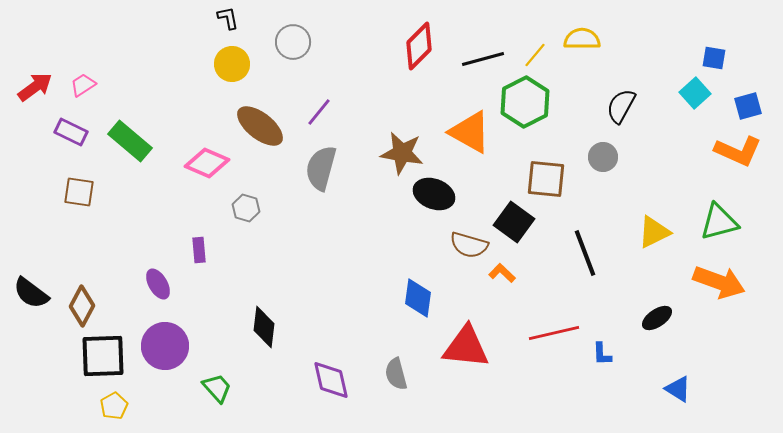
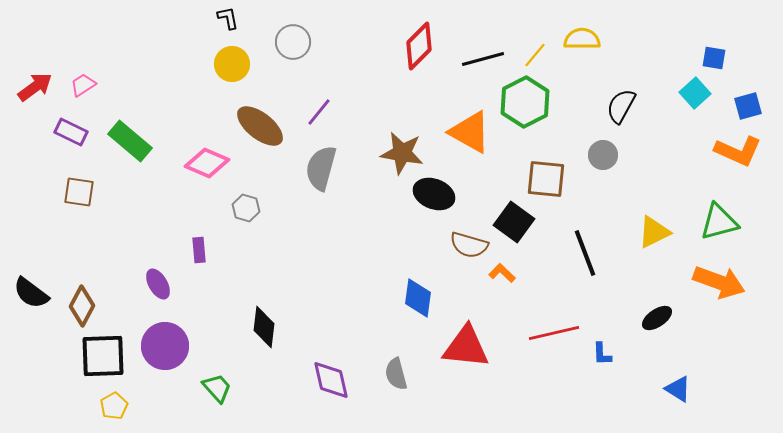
gray circle at (603, 157): moved 2 px up
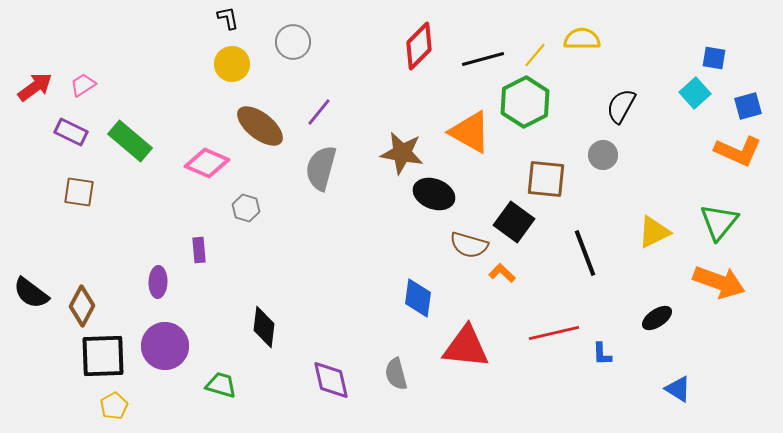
green triangle at (719, 222): rotated 36 degrees counterclockwise
purple ellipse at (158, 284): moved 2 px up; rotated 32 degrees clockwise
green trapezoid at (217, 388): moved 4 px right, 3 px up; rotated 32 degrees counterclockwise
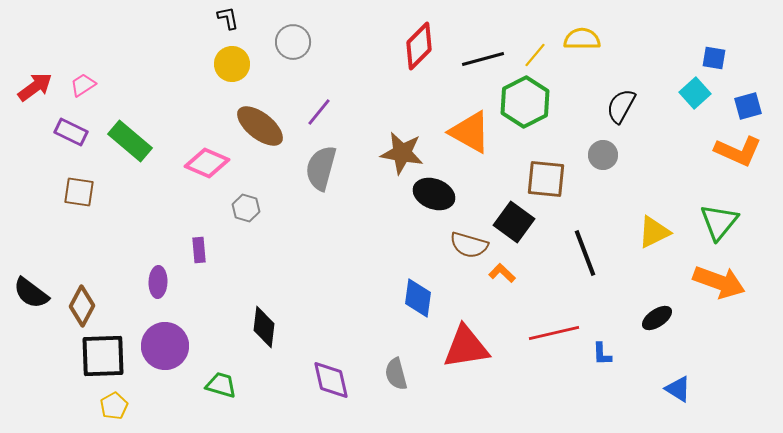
red triangle at (466, 347): rotated 15 degrees counterclockwise
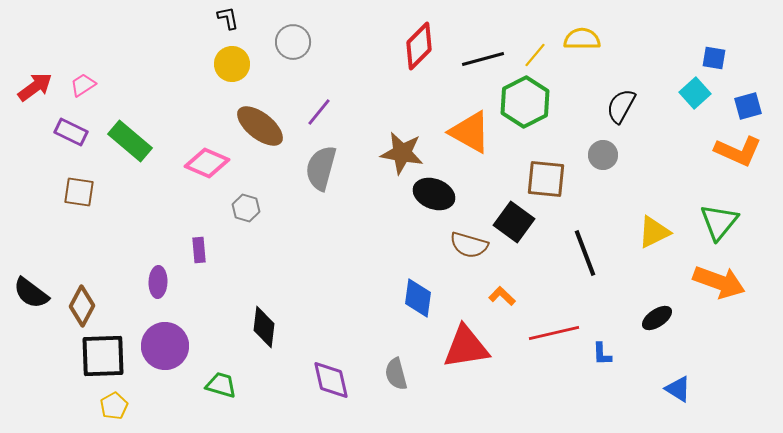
orange L-shape at (502, 273): moved 23 px down
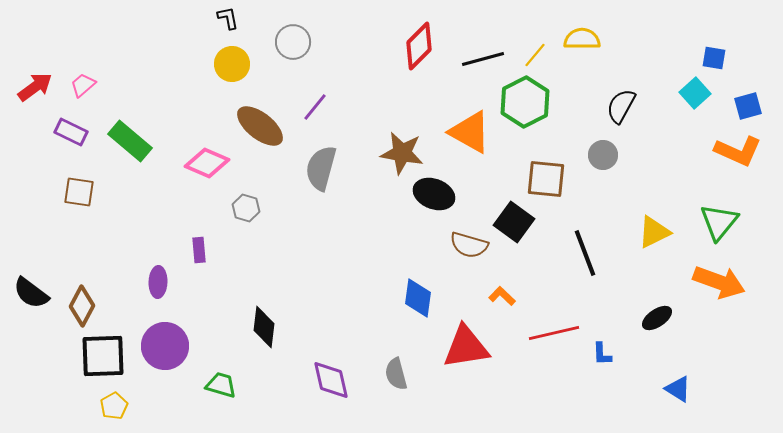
pink trapezoid at (83, 85): rotated 8 degrees counterclockwise
purple line at (319, 112): moved 4 px left, 5 px up
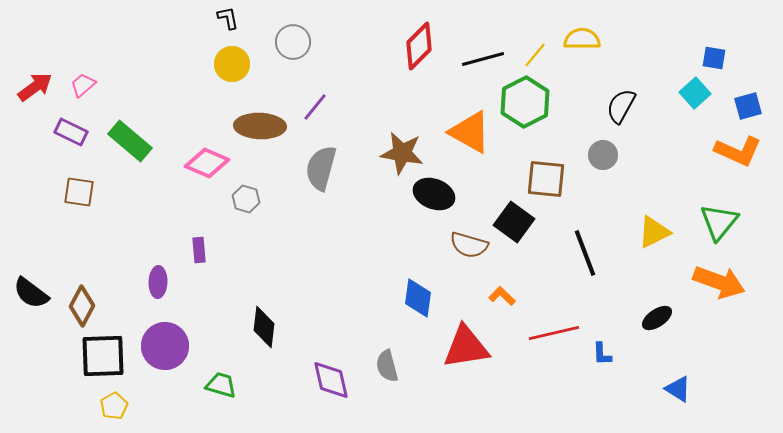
brown ellipse at (260, 126): rotated 36 degrees counterclockwise
gray hexagon at (246, 208): moved 9 px up
gray semicircle at (396, 374): moved 9 px left, 8 px up
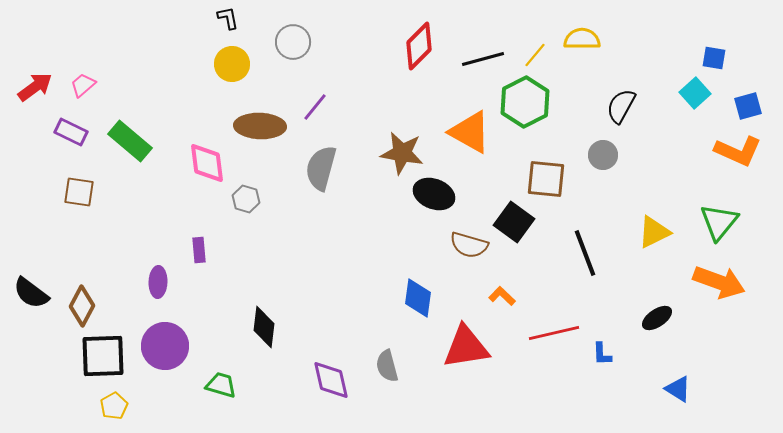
pink diamond at (207, 163): rotated 60 degrees clockwise
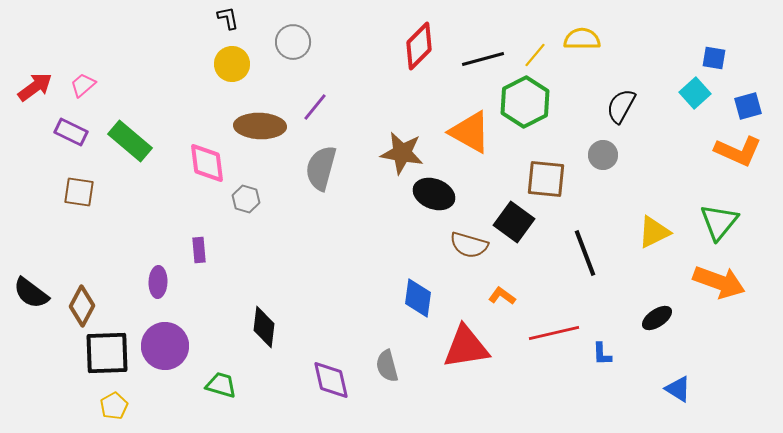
orange L-shape at (502, 296): rotated 8 degrees counterclockwise
black square at (103, 356): moved 4 px right, 3 px up
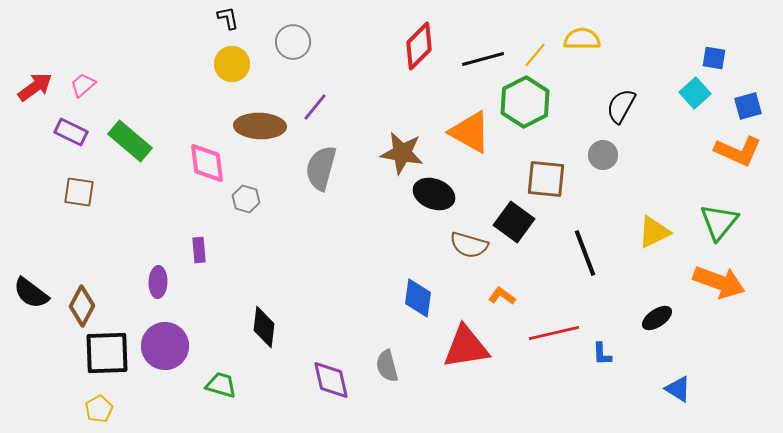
yellow pentagon at (114, 406): moved 15 px left, 3 px down
